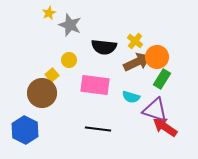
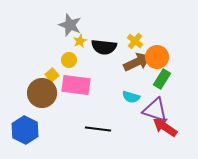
yellow star: moved 31 px right, 28 px down
pink rectangle: moved 19 px left
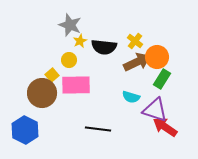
pink rectangle: rotated 8 degrees counterclockwise
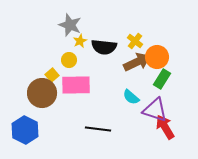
cyan semicircle: rotated 24 degrees clockwise
red arrow: rotated 25 degrees clockwise
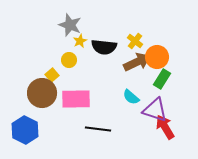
pink rectangle: moved 14 px down
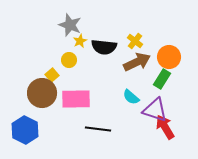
orange circle: moved 12 px right
